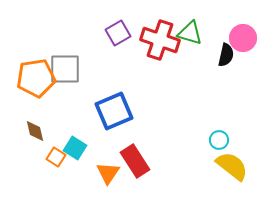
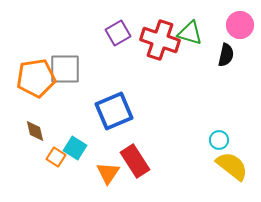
pink circle: moved 3 px left, 13 px up
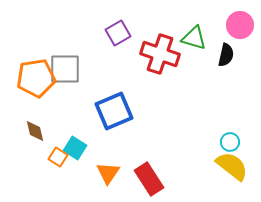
green triangle: moved 4 px right, 5 px down
red cross: moved 14 px down
cyan circle: moved 11 px right, 2 px down
orange square: moved 2 px right
red rectangle: moved 14 px right, 18 px down
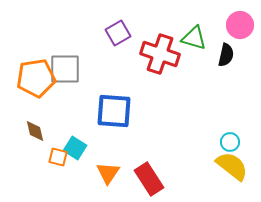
blue square: rotated 27 degrees clockwise
orange square: rotated 18 degrees counterclockwise
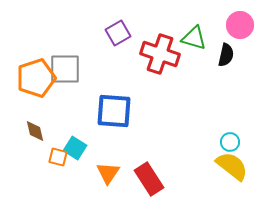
orange pentagon: rotated 9 degrees counterclockwise
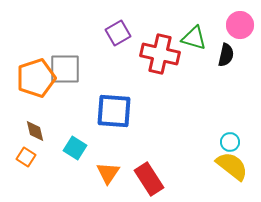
red cross: rotated 6 degrees counterclockwise
orange square: moved 32 px left; rotated 18 degrees clockwise
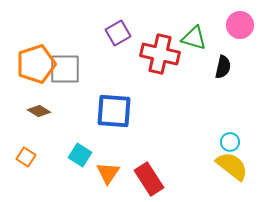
black semicircle: moved 3 px left, 12 px down
orange pentagon: moved 14 px up
brown diamond: moved 4 px right, 20 px up; rotated 45 degrees counterclockwise
cyan square: moved 5 px right, 7 px down
